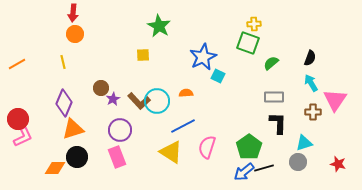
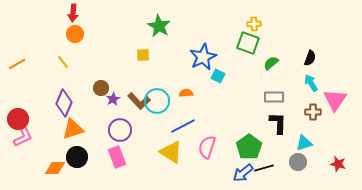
yellow line: rotated 24 degrees counterclockwise
blue arrow: moved 1 px left, 1 px down
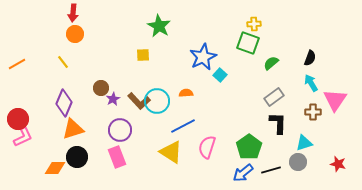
cyan square: moved 2 px right, 1 px up; rotated 16 degrees clockwise
gray rectangle: rotated 36 degrees counterclockwise
black line: moved 7 px right, 2 px down
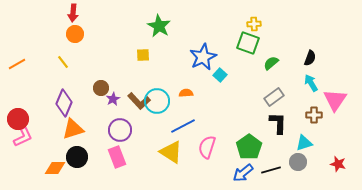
brown cross: moved 1 px right, 3 px down
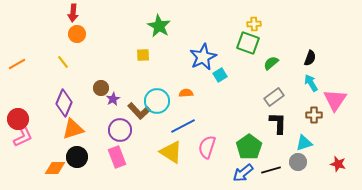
orange circle: moved 2 px right
cyan square: rotated 16 degrees clockwise
brown L-shape: moved 10 px down
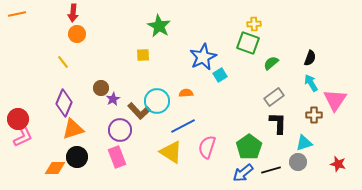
orange line: moved 50 px up; rotated 18 degrees clockwise
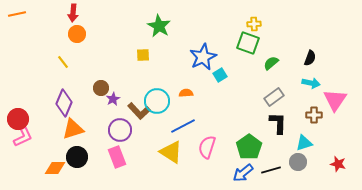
cyan arrow: rotated 132 degrees clockwise
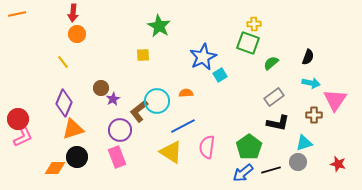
black semicircle: moved 2 px left, 1 px up
brown L-shape: rotated 95 degrees clockwise
black L-shape: rotated 100 degrees clockwise
pink semicircle: rotated 10 degrees counterclockwise
